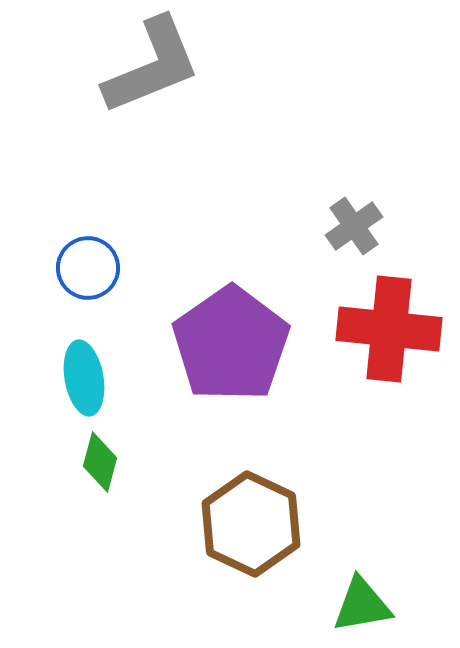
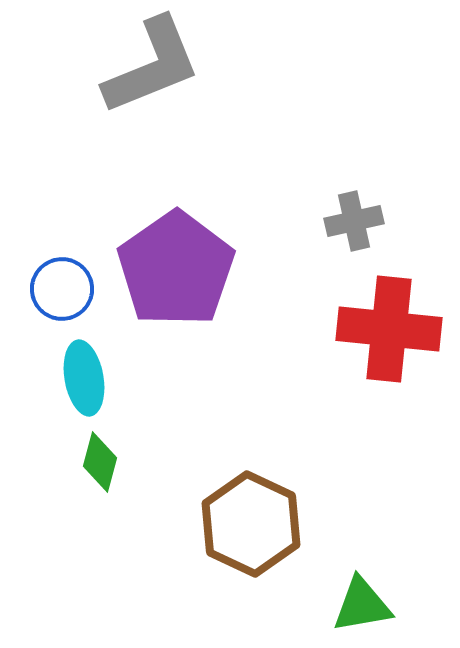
gray cross: moved 5 px up; rotated 22 degrees clockwise
blue circle: moved 26 px left, 21 px down
purple pentagon: moved 55 px left, 75 px up
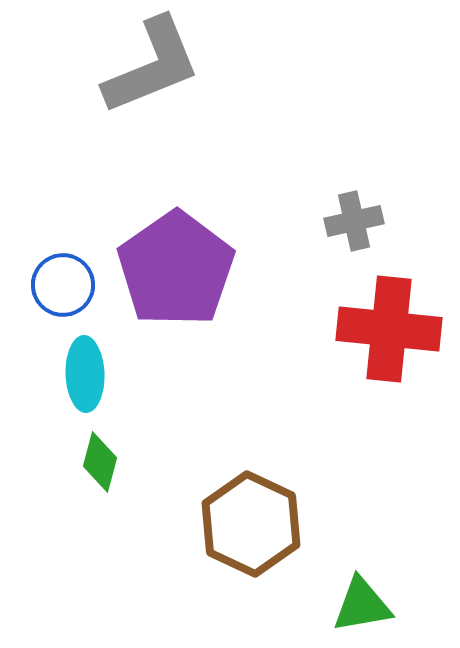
blue circle: moved 1 px right, 4 px up
cyan ellipse: moved 1 px right, 4 px up; rotated 8 degrees clockwise
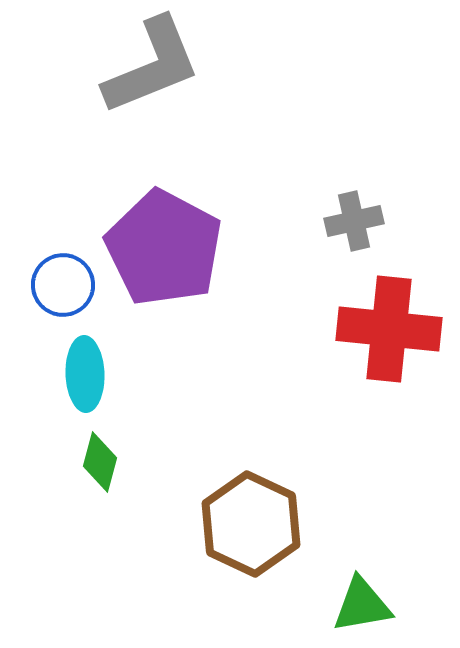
purple pentagon: moved 12 px left, 21 px up; rotated 9 degrees counterclockwise
